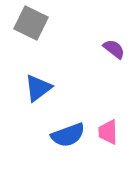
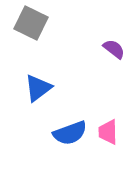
blue semicircle: moved 2 px right, 2 px up
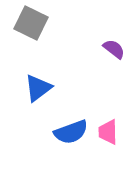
blue semicircle: moved 1 px right, 1 px up
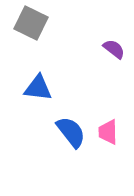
blue triangle: rotated 44 degrees clockwise
blue semicircle: rotated 108 degrees counterclockwise
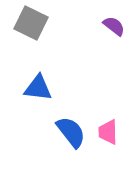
purple semicircle: moved 23 px up
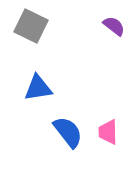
gray square: moved 3 px down
blue triangle: rotated 16 degrees counterclockwise
blue semicircle: moved 3 px left
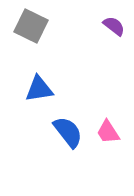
blue triangle: moved 1 px right, 1 px down
pink trapezoid: rotated 32 degrees counterclockwise
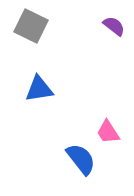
blue semicircle: moved 13 px right, 27 px down
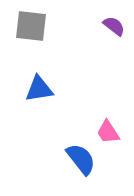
gray square: rotated 20 degrees counterclockwise
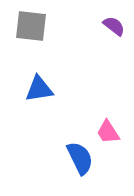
blue semicircle: moved 1 px left, 1 px up; rotated 12 degrees clockwise
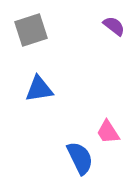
gray square: moved 4 px down; rotated 24 degrees counterclockwise
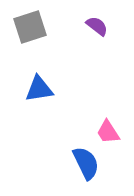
purple semicircle: moved 17 px left
gray square: moved 1 px left, 3 px up
blue semicircle: moved 6 px right, 5 px down
